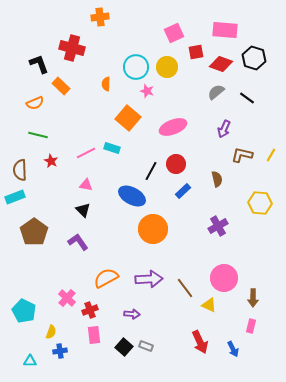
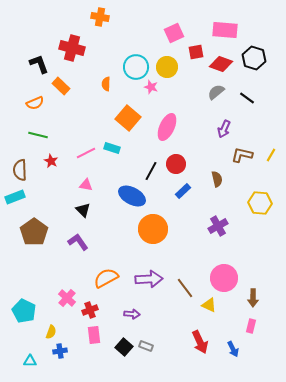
orange cross at (100, 17): rotated 18 degrees clockwise
pink star at (147, 91): moved 4 px right, 4 px up
pink ellipse at (173, 127): moved 6 px left; rotated 44 degrees counterclockwise
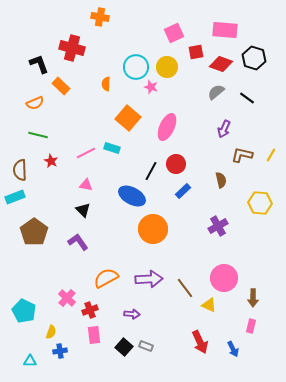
brown semicircle at (217, 179): moved 4 px right, 1 px down
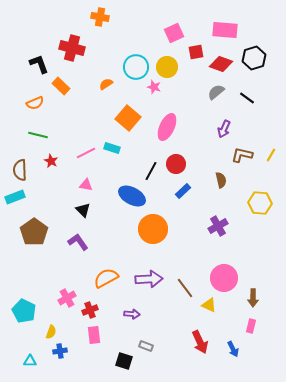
black hexagon at (254, 58): rotated 25 degrees clockwise
orange semicircle at (106, 84): rotated 56 degrees clockwise
pink star at (151, 87): moved 3 px right
pink cross at (67, 298): rotated 18 degrees clockwise
black square at (124, 347): moved 14 px down; rotated 24 degrees counterclockwise
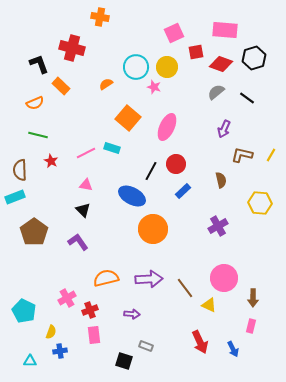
orange semicircle at (106, 278): rotated 15 degrees clockwise
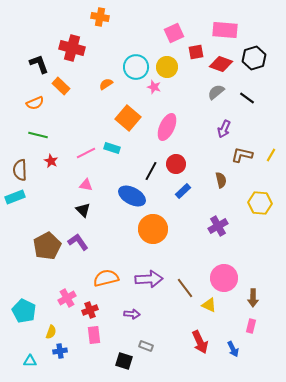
brown pentagon at (34, 232): moved 13 px right, 14 px down; rotated 8 degrees clockwise
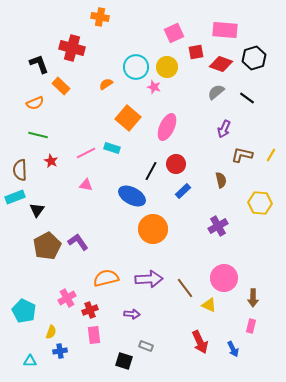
black triangle at (83, 210): moved 46 px left; rotated 21 degrees clockwise
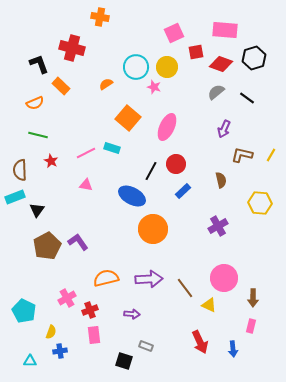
blue arrow at (233, 349): rotated 21 degrees clockwise
